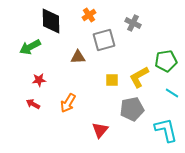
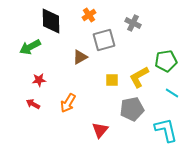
brown triangle: moved 2 px right; rotated 28 degrees counterclockwise
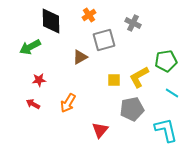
yellow square: moved 2 px right
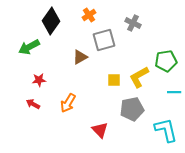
black diamond: rotated 36 degrees clockwise
green arrow: moved 1 px left
cyan line: moved 2 px right, 1 px up; rotated 32 degrees counterclockwise
red triangle: rotated 24 degrees counterclockwise
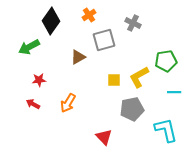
brown triangle: moved 2 px left
red triangle: moved 4 px right, 7 px down
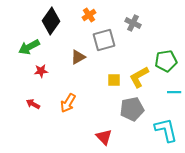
red star: moved 2 px right, 9 px up
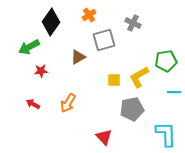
black diamond: moved 1 px down
cyan L-shape: moved 4 px down; rotated 12 degrees clockwise
